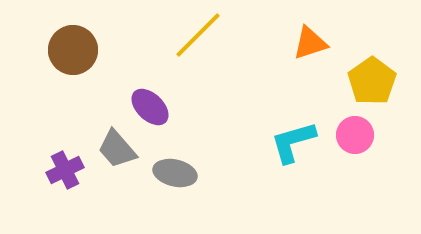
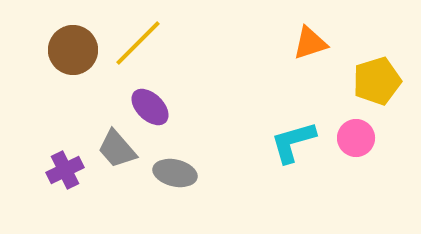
yellow line: moved 60 px left, 8 px down
yellow pentagon: moved 5 px right; rotated 18 degrees clockwise
pink circle: moved 1 px right, 3 px down
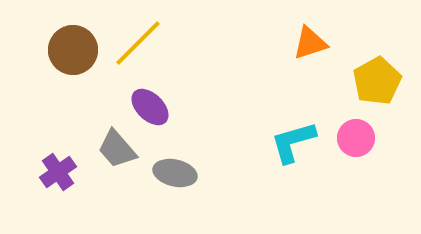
yellow pentagon: rotated 12 degrees counterclockwise
purple cross: moved 7 px left, 2 px down; rotated 9 degrees counterclockwise
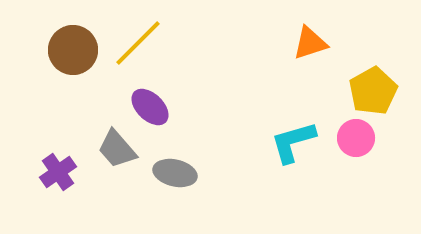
yellow pentagon: moved 4 px left, 10 px down
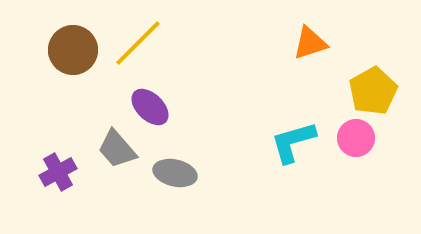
purple cross: rotated 6 degrees clockwise
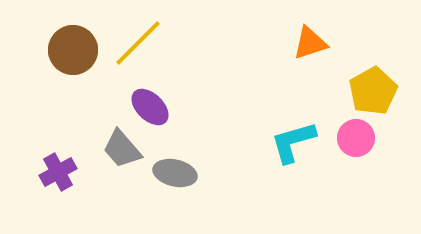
gray trapezoid: moved 5 px right
